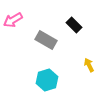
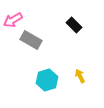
gray rectangle: moved 15 px left
yellow arrow: moved 9 px left, 11 px down
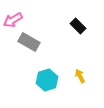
black rectangle: moved 4 px right, 1 px down
gray rectangle: moved 2 px left, 2 px down
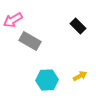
gray rectangle: moved 1 px right, 1 px up
yellow arrow: rotated 88 degrees clockwise
cyan hexagon: rotated 15 degrees clockwise
